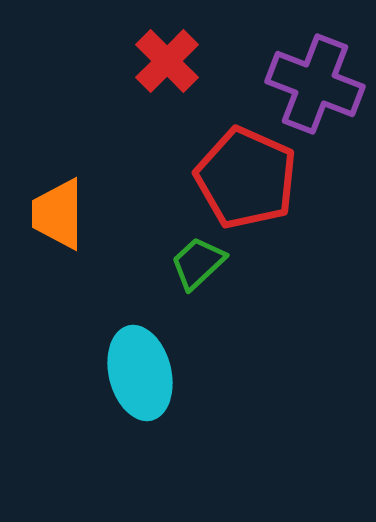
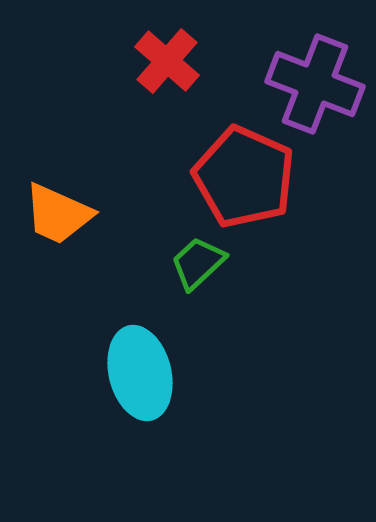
red cross: rotated 4 degrees counterclockwise
red pentagon: moved 2 px left, 1 px up
orange trapezoid: rotated 66 degrees counterclockwise
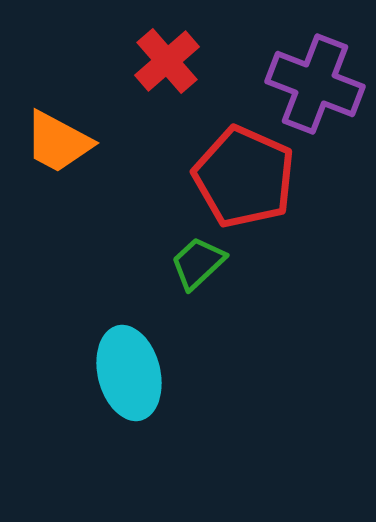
red cross: rotated 8 degrees clockwise
orange trapezoid: moved 72 px up; rotated 4 degrees clockwise
cyan ellipse: moved 11 px left
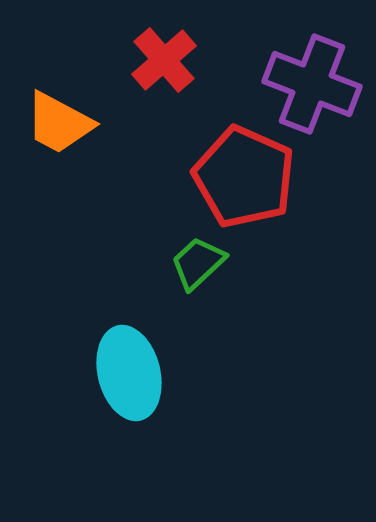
red cross: moved 3 px left, 1 px up
purple cross: moved 3 px left
orange trapezoid: moved 1 px right, 19 px up
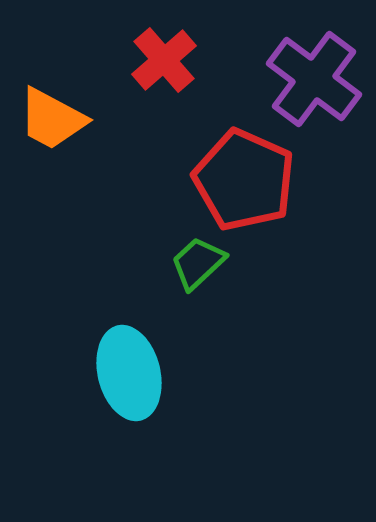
purple cross: moved 2 px right, 5 px up; rotated 16 degrees clockwise
orange trapezoid: moved 7 px left, 4 px up
red pentagon: moved 3 px down
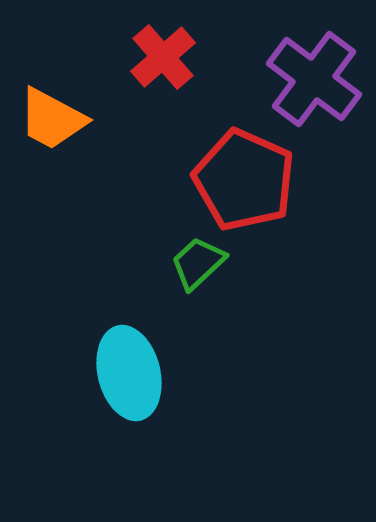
red cross: moved 1 px left, 3 px up
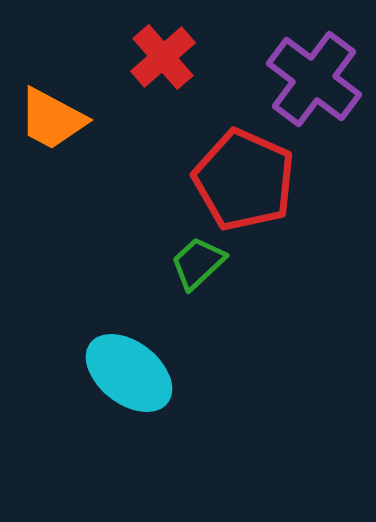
cyan ellipse: rotated 38 degrees counterclockwise
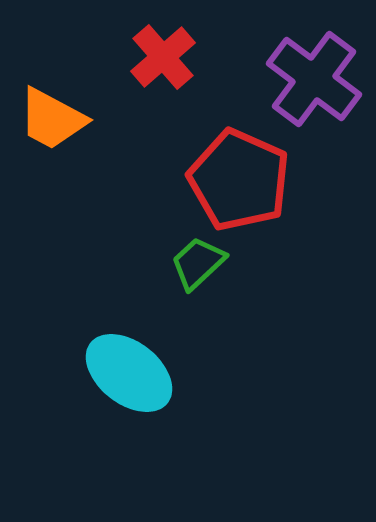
red pentagon: moved 5 px left
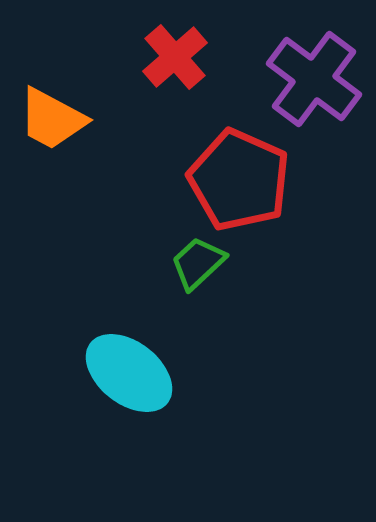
red cross: moved 12 px right
